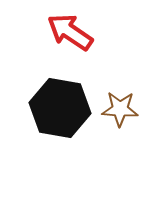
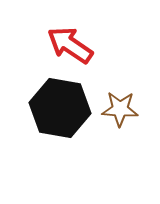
red arrow: moved 13 px down
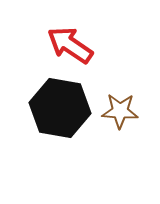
brown star: moved 2 px down
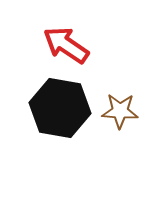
red arrow: moved 4 px left
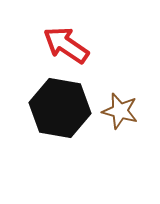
brown star: rotated 12 degrees clockwise
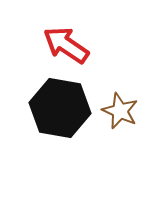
brown star: rotated 9 degrees clockwise
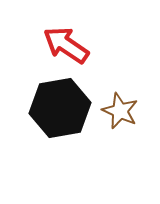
black hexagon: rotated 20 degrees counterclockwise
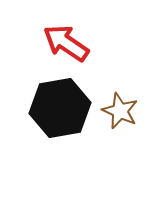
red arrow: moved 2 px up
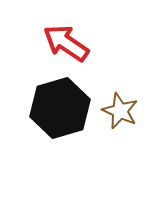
black hexagon: rotated 6 degrees counterclockwise
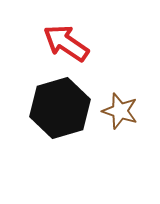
brown star: rotated 6 degrees counterclockwise
